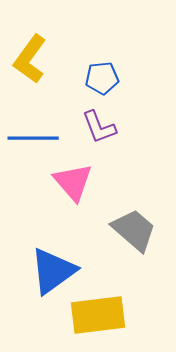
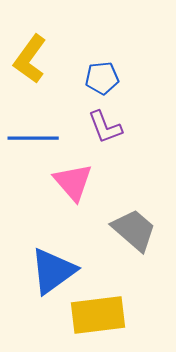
purple L-shape: moved 6 px right
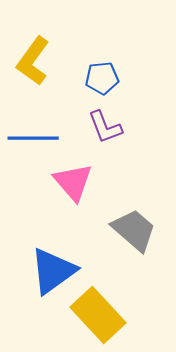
yellow L-shape: moved 3 px right, 2 px down
yellow rectangle: rotated 54 degrees clockwise
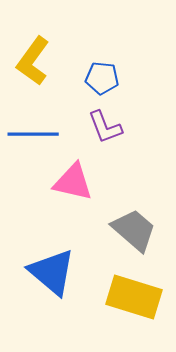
blue pentagon: rotated 12 degrees clockwise
blue line: moved 4 px up
pink triangle: rotated 36 degrees counterclockwise
blue triangle: moved 1 px left, 1 px down; rotated 44 degrees counterclockwise
yellow rectangle: moved 36 px right, 18 px up; rotated 30 degrees counterclockwise
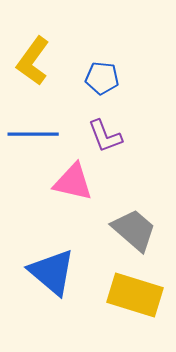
purple L-shape: moved 9 px down
yellow rectangle: moved 1 px right, 2 px up
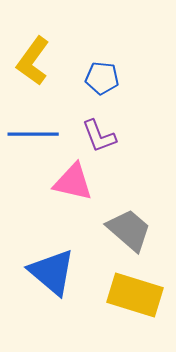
purple L-shape: moved 6 px left
gray trapezoid: moved 5 px left
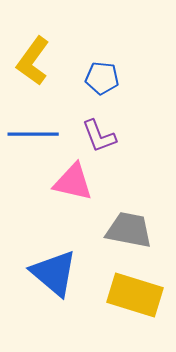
gray trapezoid: rotated 30 degrees counterclockwise
blue triangle: moved 2 px right, 1 px down
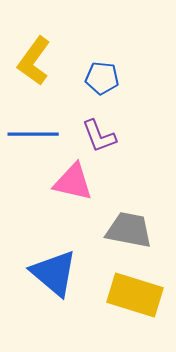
yellow L-shape: moved 1 px right
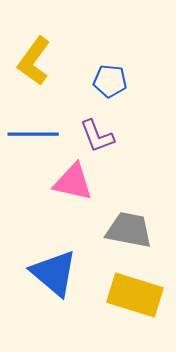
blue pentagon: moved 8 px right, 3 px down
purple L-shape: moved 2 px left
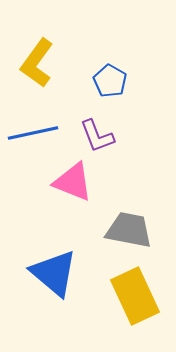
yellow L-shape: moved 3 px right, 2 px down
blue pentagon: rotated 24 degrees clockwise
blue line: moved 1 px up; rotated 12 degrees counterclockwise
pink triangle: rotated 9 degrees clockwise
yellow rectangle: moved 1 px down; rotated 48 degrees clockwise
